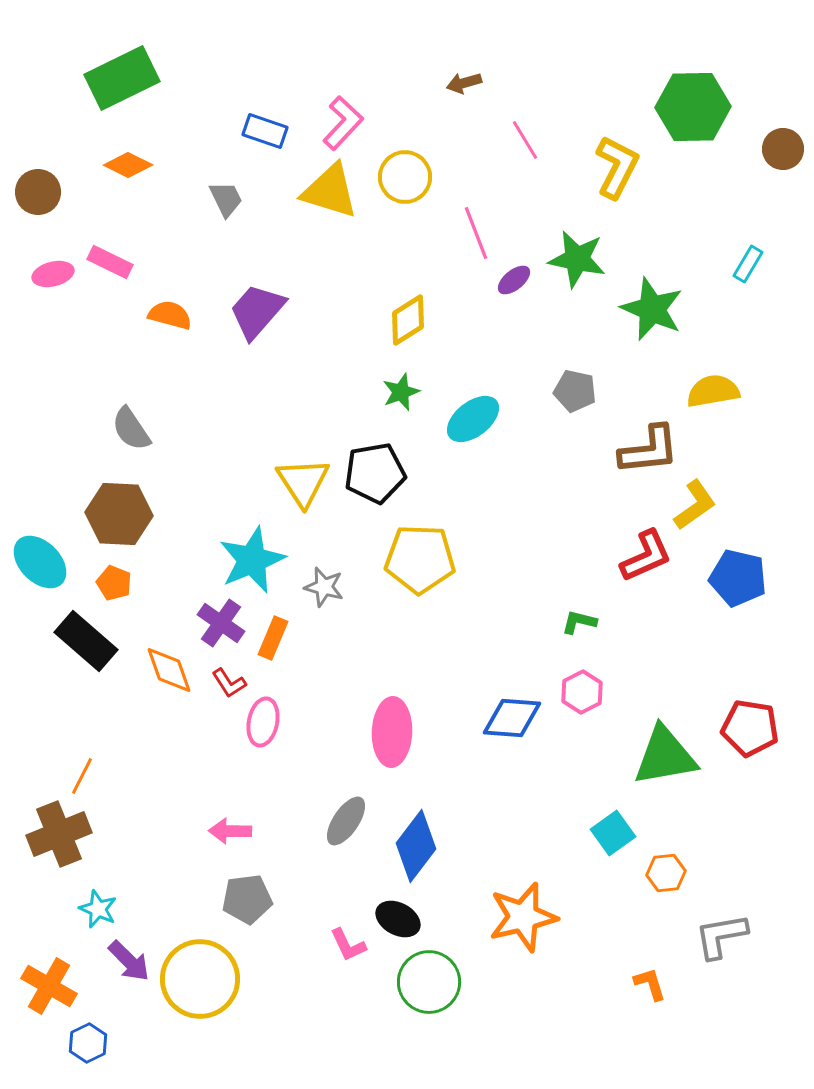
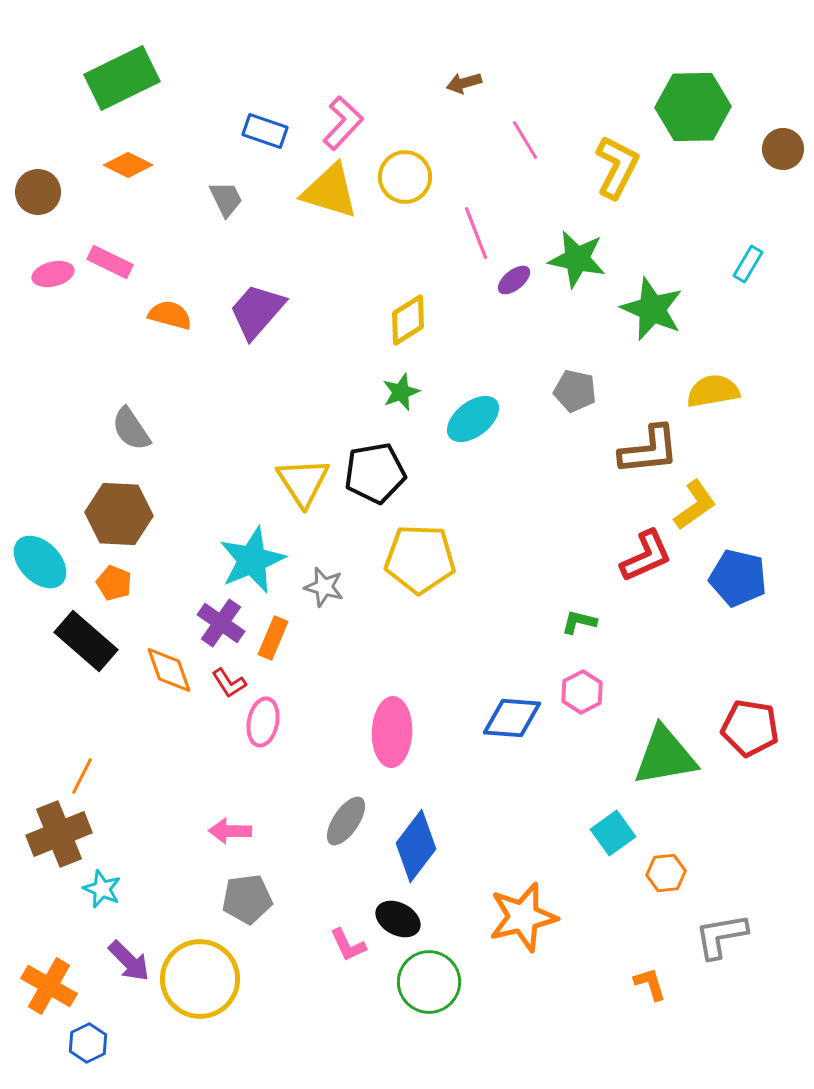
cyan star at (98, 909): moved 4 px right, 20 px up
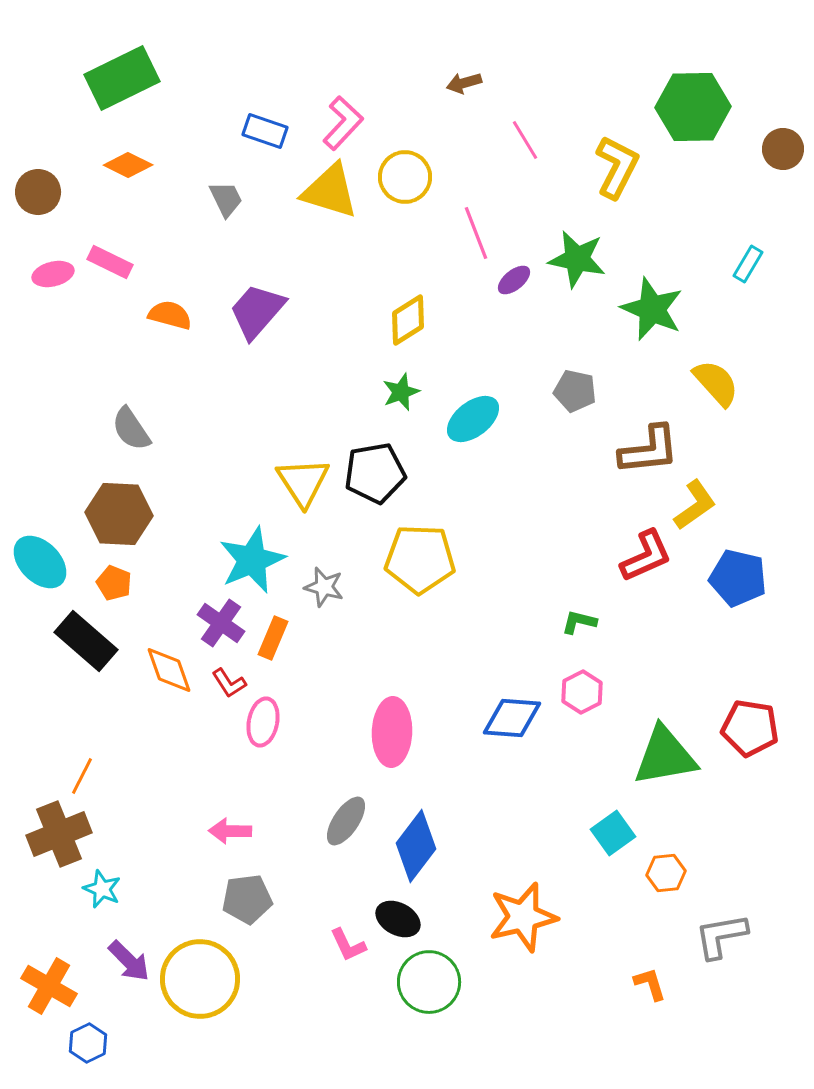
yellow semicircle at (713, 391): moved 3 px right, 8 px up; rotated 58 degrees clockwise
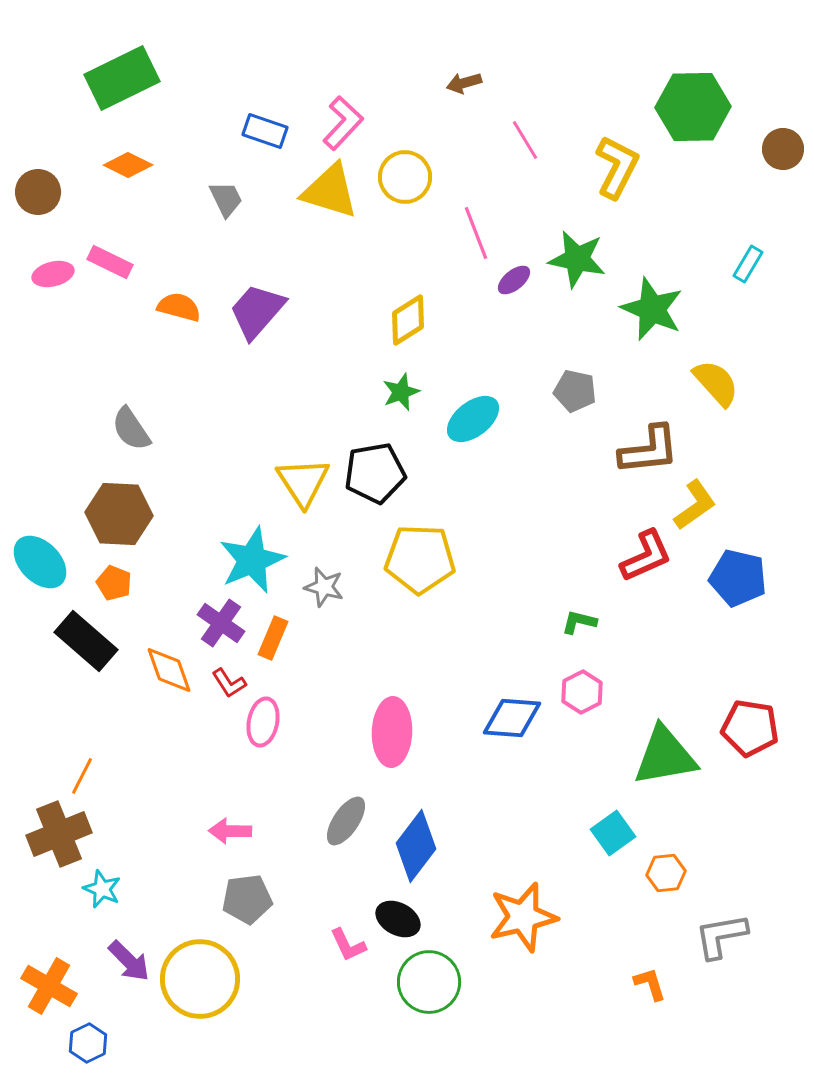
orange semicircle at (170, 315): moved 9 px right, 8 px up
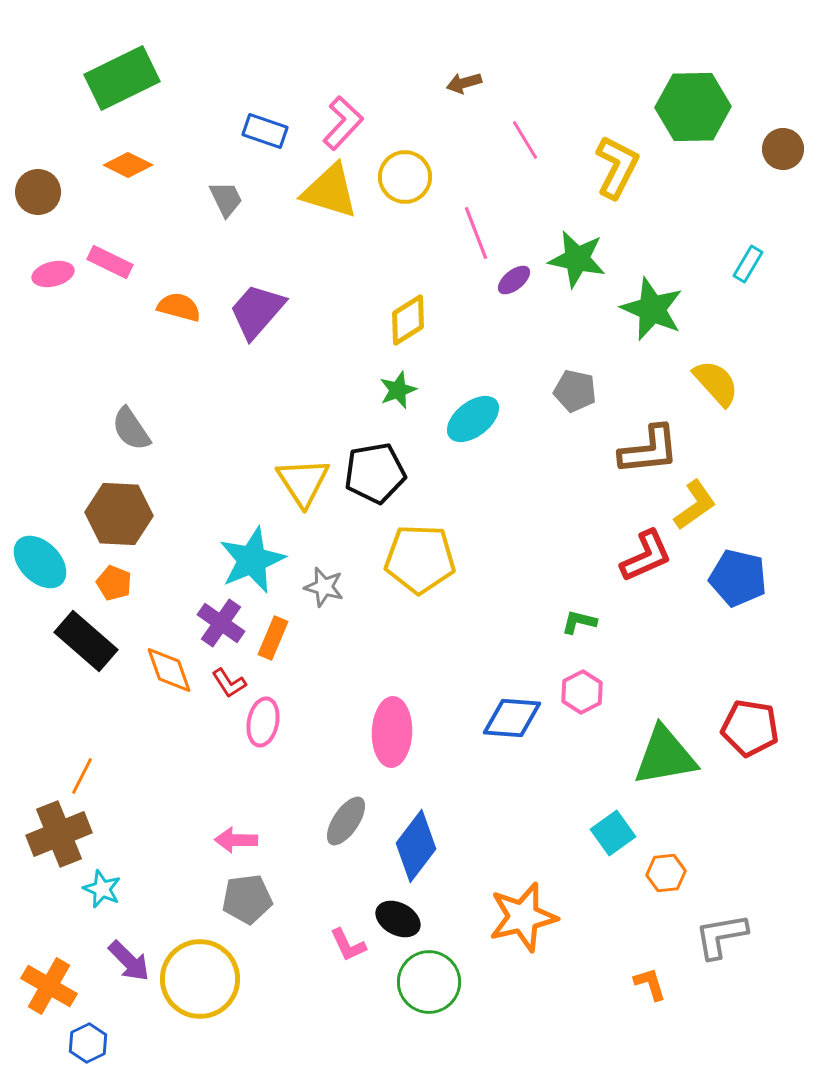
green star at (401, 392): moved 3 px left, 2 px up
pink arrow at (230, 831): moved 6 px right, 9 px down
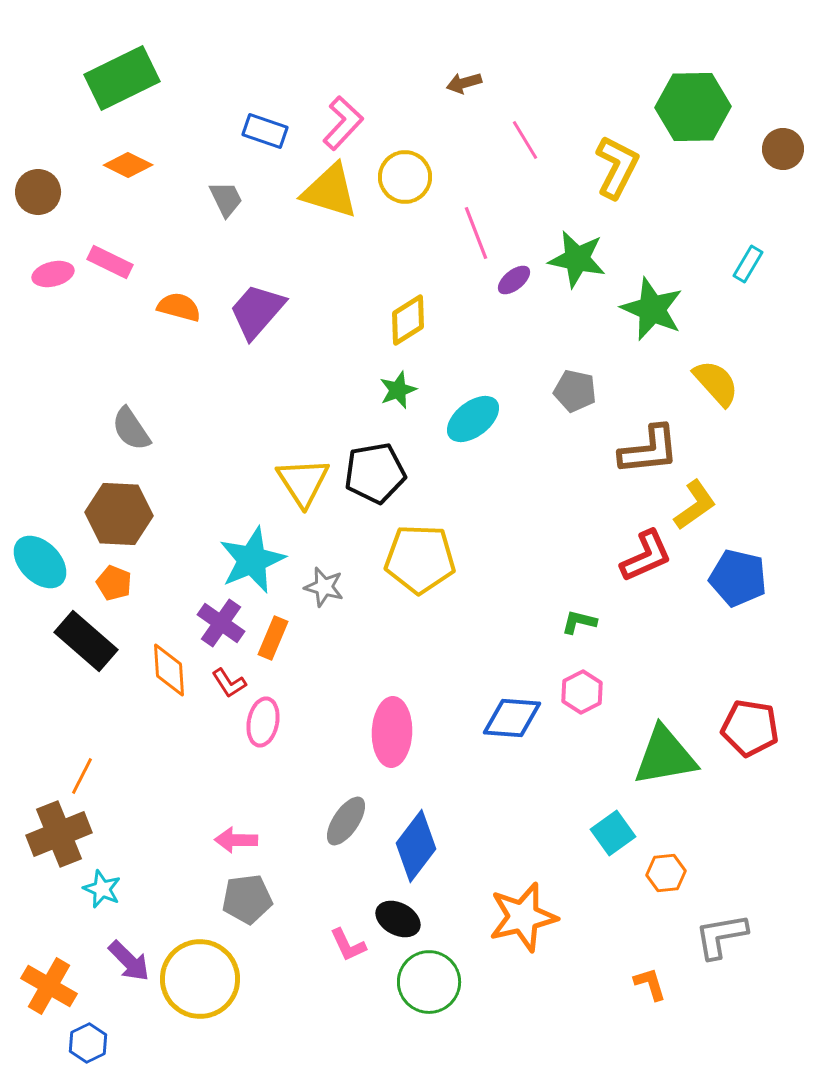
orange diamond at (169, 670): rotated 16 degrees clockwise
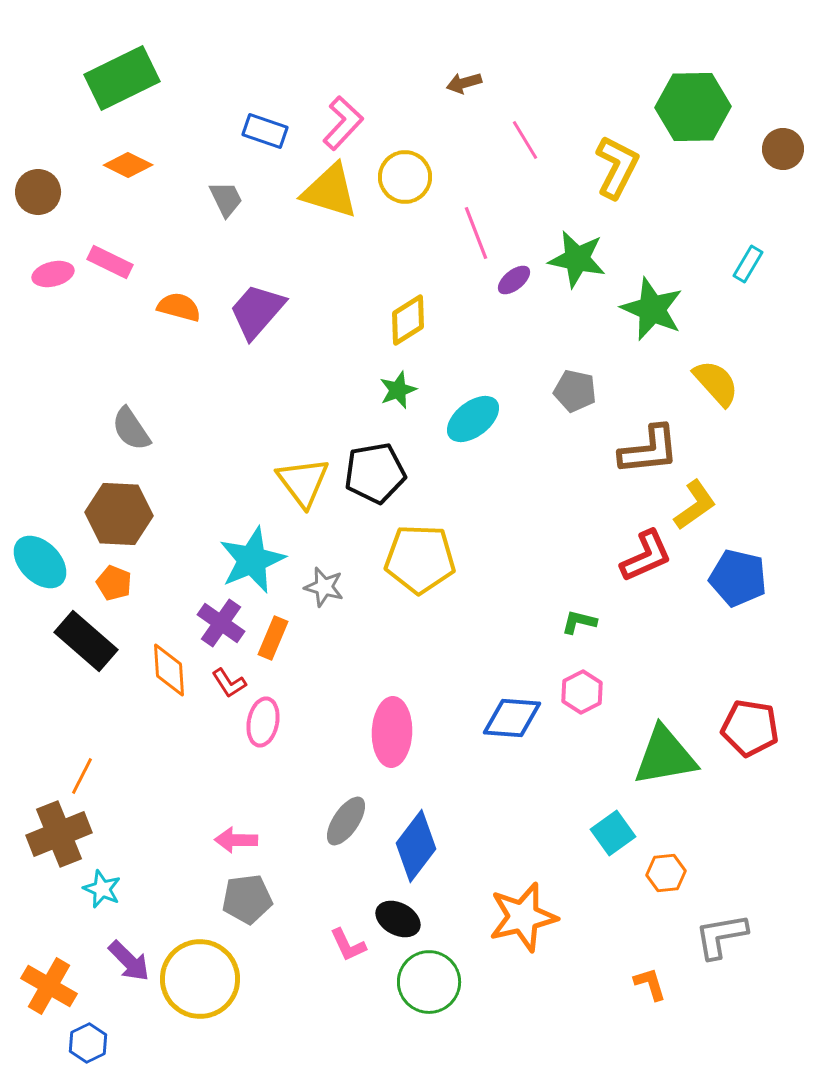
yellow triangle at (303, 482): rotated 4 degrees counterclockwise
